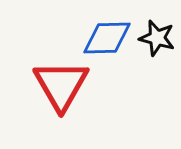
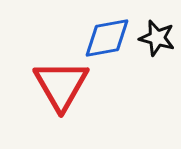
blue diamond: rotated 9 degrees counterclockwise
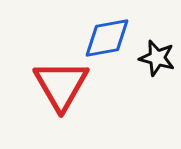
black star: moved 20 px down
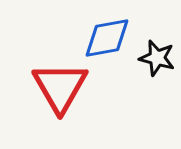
red triangle: moved 1 px left, 2 px down
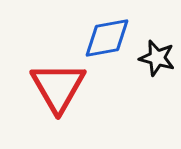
red triangle: moved 2 px left
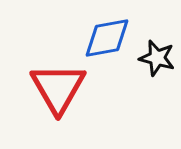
red triangle: moved 1 px down
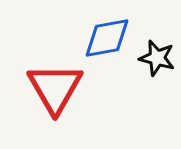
red triangle: moved 3 px left
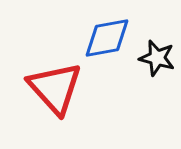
red triangle: rotated 12 degrees counterclockwise
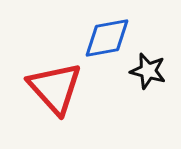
black star: moved 9 px left, 13 px down
